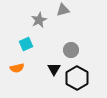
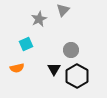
gray triangle: rotated 32 degrees counterclockwise
gray star: moved 1 px up
black hexagon: moved 2 px up
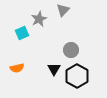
cyan square: moved 4 px left, 11 px up
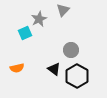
cyan square: moved 3 px right
black triangle: rotated 24 degrees counterclockwise
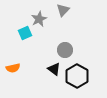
gray circle: moved 6 px left
orange semicircle: moved 4 px left
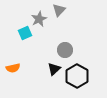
gray triangle: moved 4 px left
black triangle: rotated 40 degrees clockwise
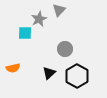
cyan square: rotated 24 degrees clockwise
gray circle: moved 1 px up
black triangle: moved 5 px left, 4 px down
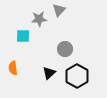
gray star: rotated 21 degrees clockwise
cyan square: moved 2 px left, 3 px down
orange semicircle: rotated 96 degrees clockwise
